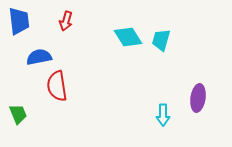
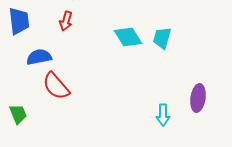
cyan trapezoid: moved 1 px right, 2 px up
red semicircle: moved 1 px left; rotated 32 degrees counterclockwise
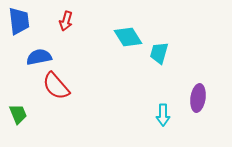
cyan trapezoid: moved 3 px left, 15 px down
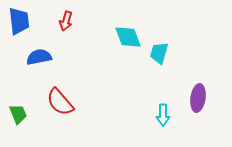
cyan diamond: rotated 12 degrees clockwise
red semicircle: moved 4 px right, 16 px down
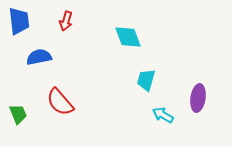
cyan trapezoid: moved 13 px left, 27 px down
cyan arrow: rotated 120 degrees clockwise
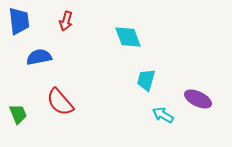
purple ellipse: moved 1 px down; rotated 72 degrees counterclockwise
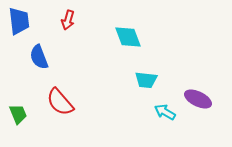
red arrow: moved 2 px right, 1 px up
blue semicircle: rotated 100 degrees counterclockwise
cyan trapezoid: rotated 100 degrees counterclockwise
cyan arrow: moved 2 px right, 3 px up
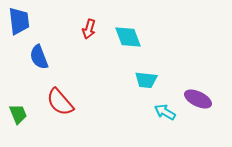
red arrow: moved 21 px right, 9 px down
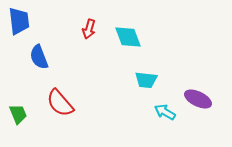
red semicircle: moved 1 px down
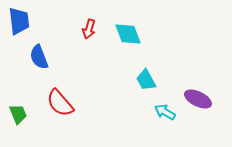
cyan diamond: moved 3 px up
cyan trapezoid: rotated 55 degrees clockwise
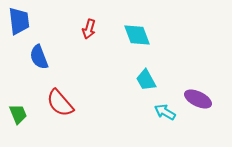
cyan diamond: moved 9 px right, 1 px down
